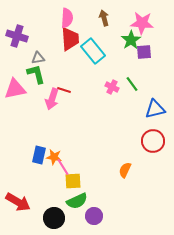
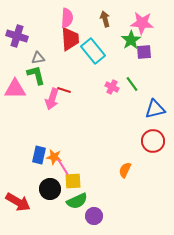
brown arrow: moved 1 px right, 1 px down
green L-shape: moved 1 px down
pink triangle: rotated 10 degrees clockwise
black circle: moved 4 px left, 29 px up
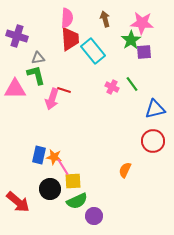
red arrow: rotated 10 degrees clockwise
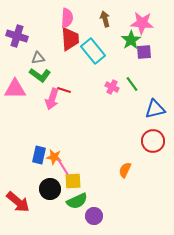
green L-shape: moved 4 px right; rotated 140 degrees clockwise
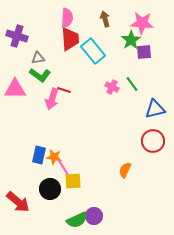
green semicircle: moved 19 px down
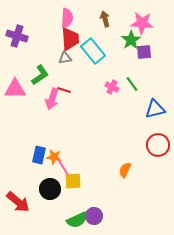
gray triangle: moved 27 px right
green L-shape: rotated 70 degrees counterclockwise
red circle: moved 5 px right, 4 px down
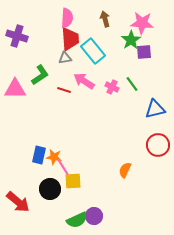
pink arrow: moved 32 px right, 18 px up; rotated 105 degrees clockwise
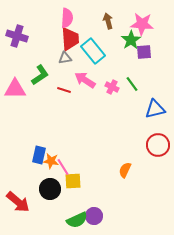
brown arrow: moved 3 px right, 2 px down
pink star: moved 1 px down
pink arrow: moved 1 px right, 1 px up
orange star: moved 3 px left, 4 px down
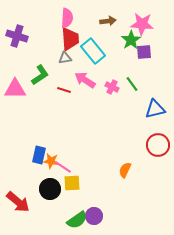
brown arrow: rotated 98 degrees clockwise
pink line: rotated 24 degrees counterclockwise
yellow square: moved 1 px left, 2 px down
green semicircle: rotated 10 degrees counterclockwise
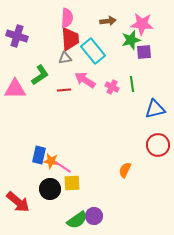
green star: rotated 18 degrees clockwise
green line: rotated 28 degrees clockwise
red line: rotated 24 degrees counterclockwise
